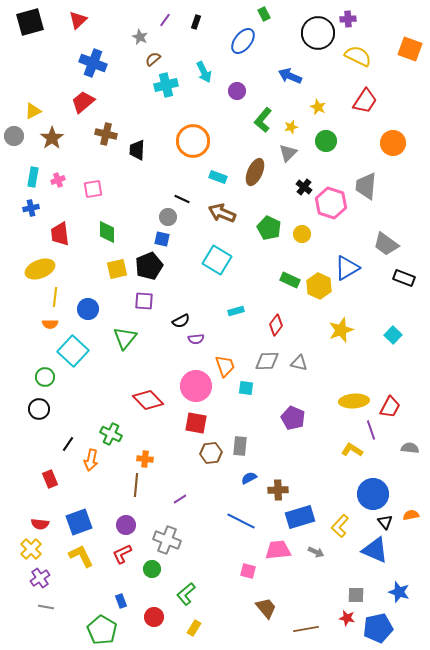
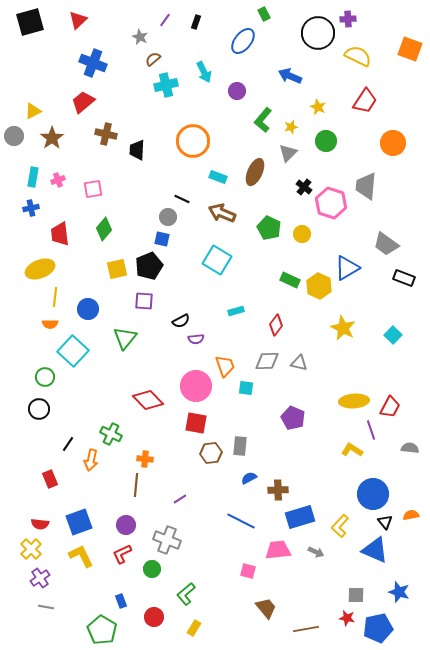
green diamond at (107, 232): moved 3 px left, 3 px up; rotated 40 degrees clockwise
yellow star at (341, 330): moved 2 px right, 2 px up; rotated 25 degrees counterclockwise
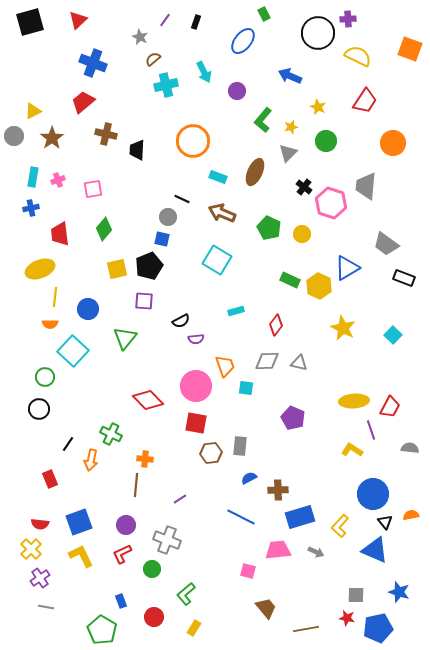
blue line at (241, 521): moved 4 px up
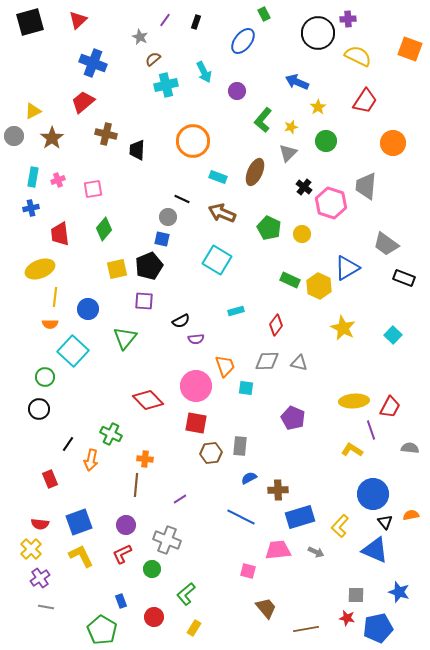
blue arrow at (290, 76): moved 7 px right, 6 px down
yellow star at (318, 107): rotated 14 degrees clockwise
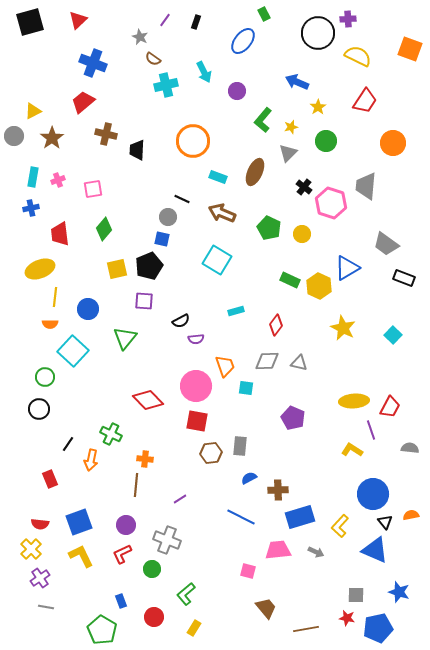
brown semicircle at (153, 59): rotated 105 degrees counterclockwise
red square at (196, 423): moved 1 px right, 2 px up
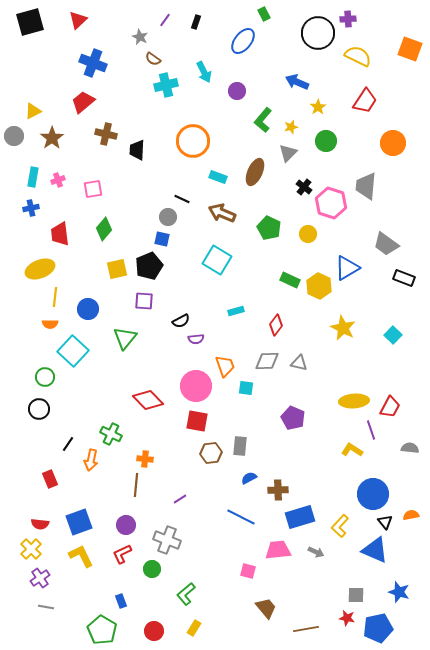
yellow circle at (302, 234): moved 6 px right
red circle at (154, 617): moved 14 px down
